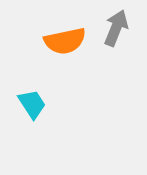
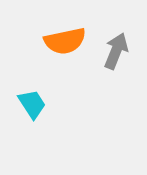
gray arrow: moved 23 px down
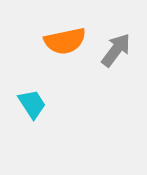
gray arrow: moved 1 px up; rotated 15 degrees clockwise
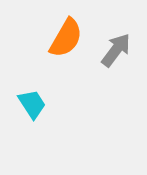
orange semicircle: moved 1 px right, 3 px up; rotated 48 degrees counterclockwise
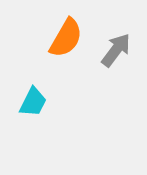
cyan trapezoid: moved 1 px right, 2 px up; rotated 60 degrees clockwise
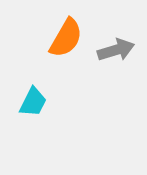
gray arrow: rotated 36 degrees clockwise
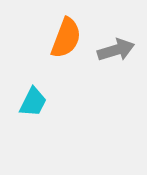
orange semicircle: rotated 9 degrees counterclockwise
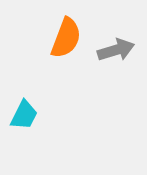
cyan trapezoid: moved 9 px left, 13 px down
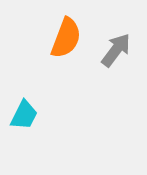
gray arrow: rotated 36 degrees counterclockwise
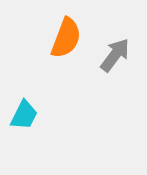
gray arrow: moved 1 px left, 5 px down
